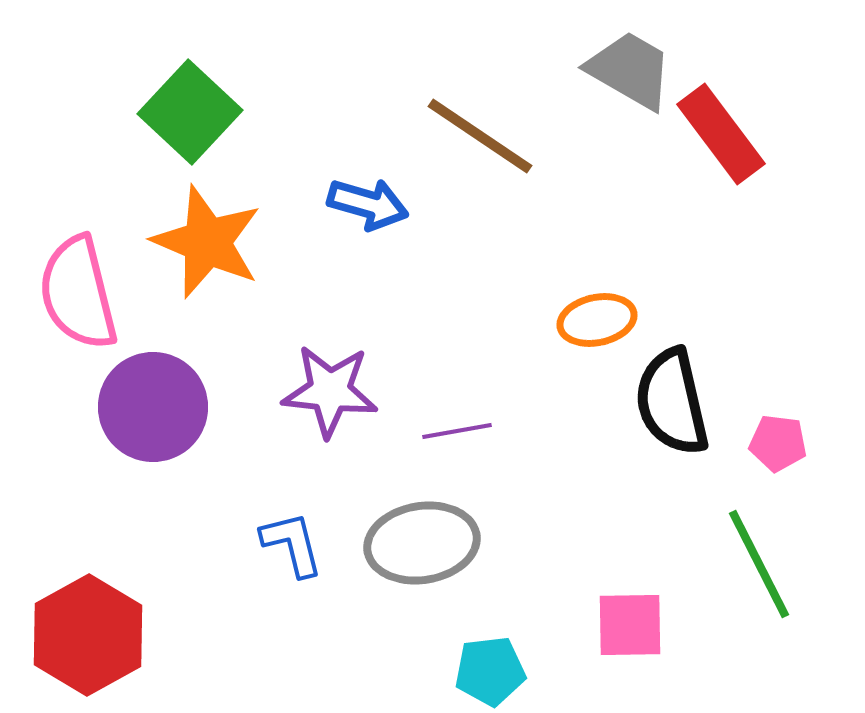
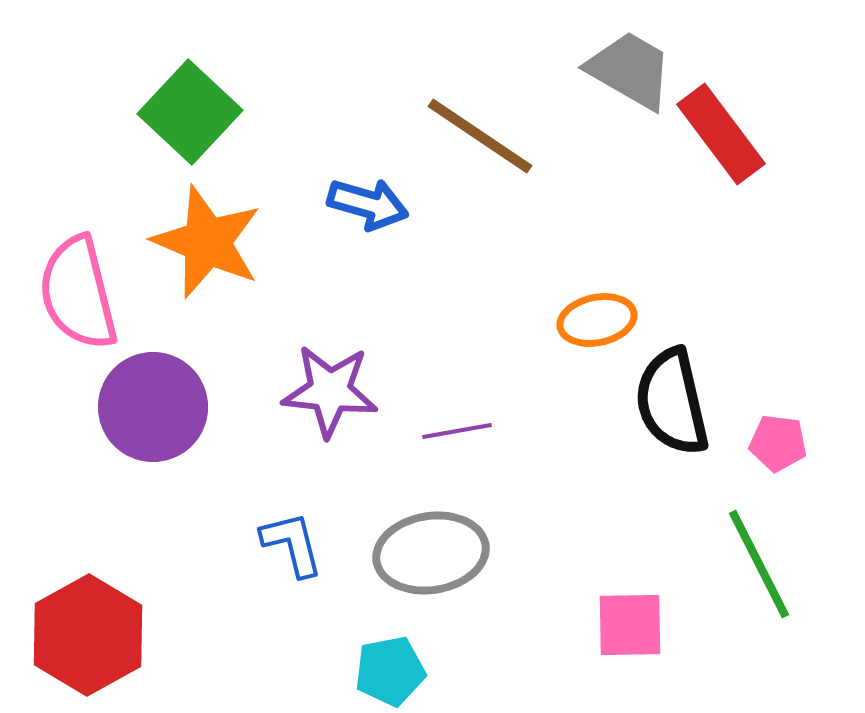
gray ellipse: moved 9 px right, 10 px down
cyan pentagon: moved 100 px left; rotated 4 degrees counterclockwise
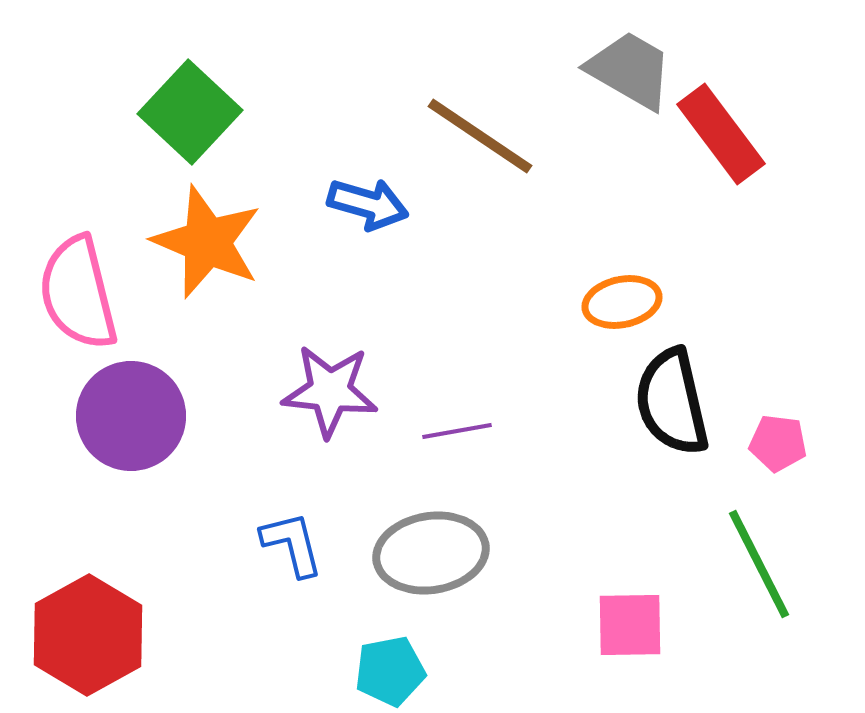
orange ellipse: moved 25 px right, 18 px up
purple circle: moved 22 px left, 9 px down
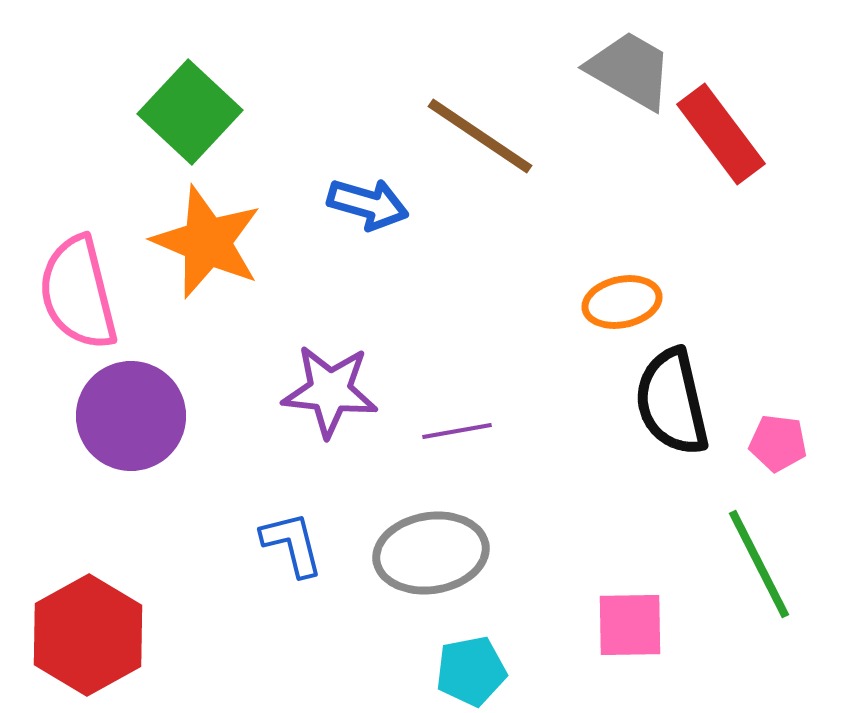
cyan pentagon: moved 81 px right
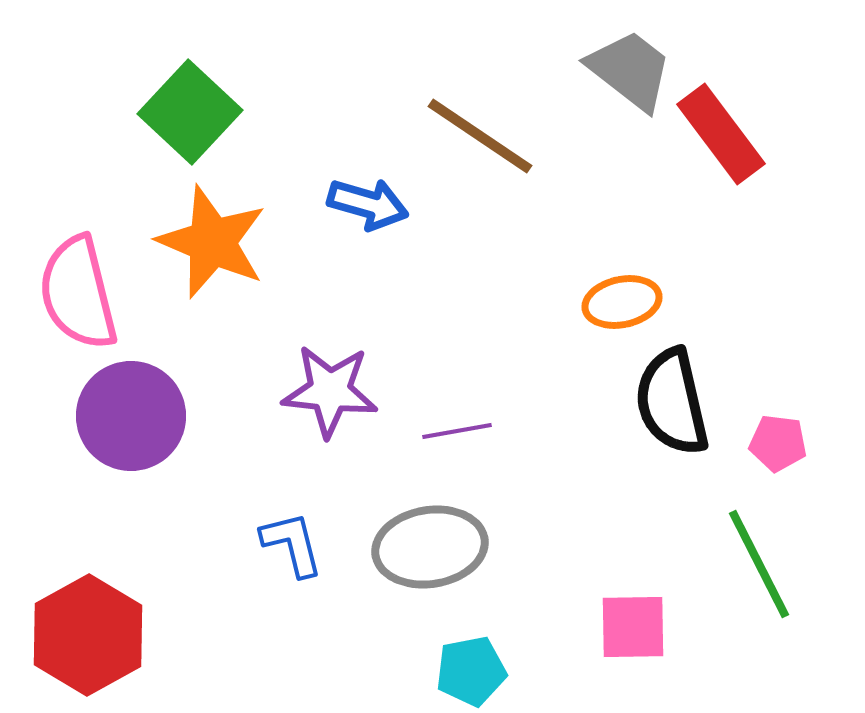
gray trapezoid: rotated 8 degrees clockwise
orange star: moved 5 px right
gray ellipse: moved 1 px left, 6 px up
pink square: moved 3 px right, 2 px down
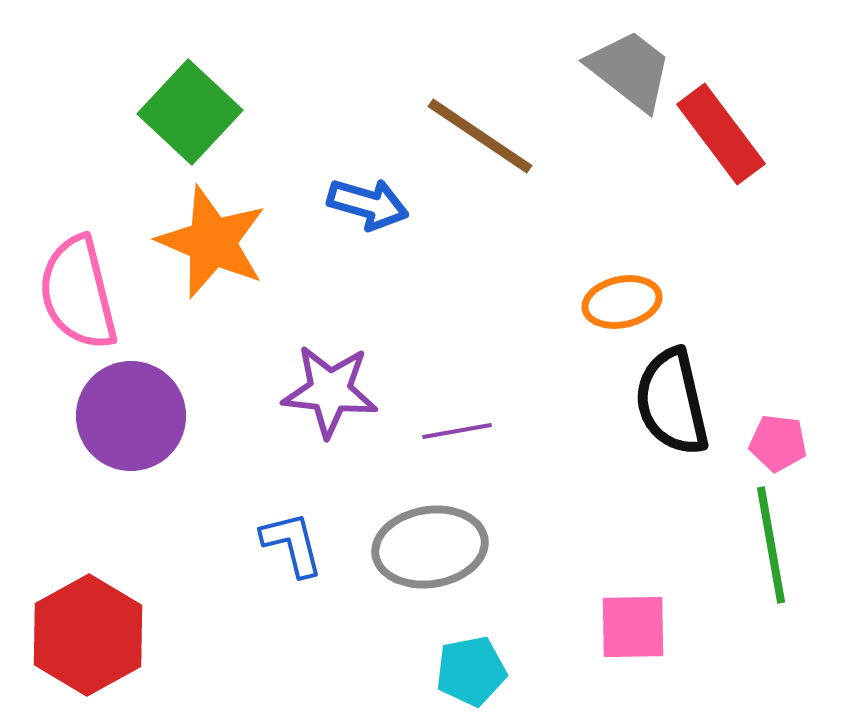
green line: moved 12 px right, 19 px up; rotated 17 degrees clockwise
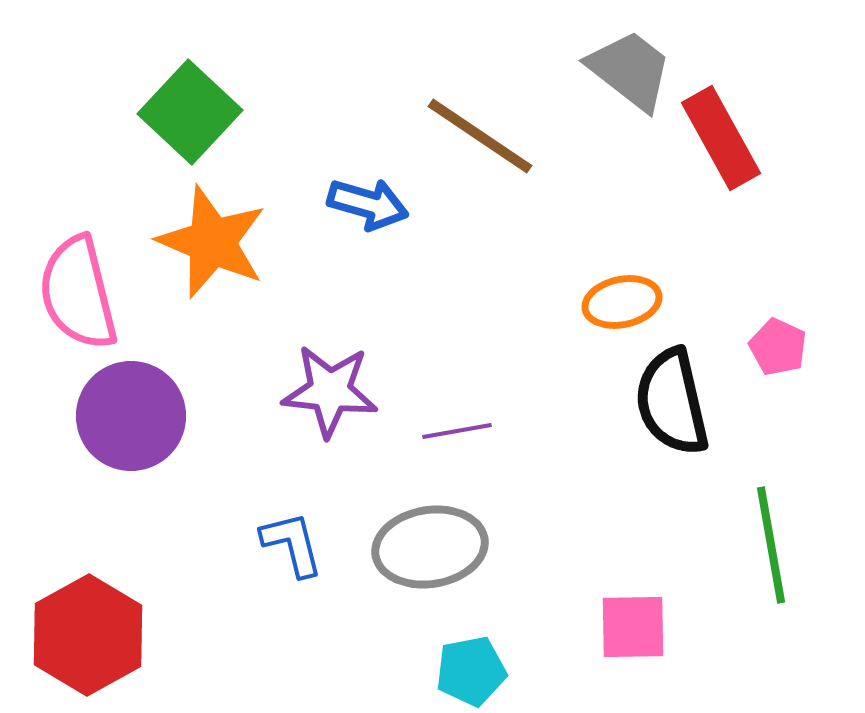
red rectangle: moved 4 px down; rotated 8 degrees clockwise
pink pentagon: moved 96 px up; rotated 18 degrees clockwise
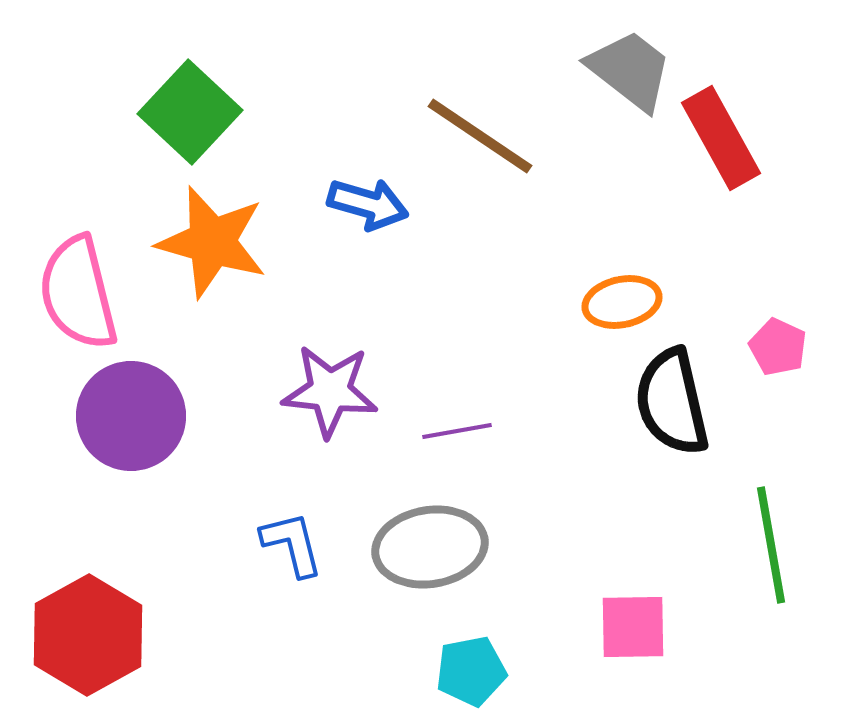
orange star: rotated 7 degrees counterclockwise
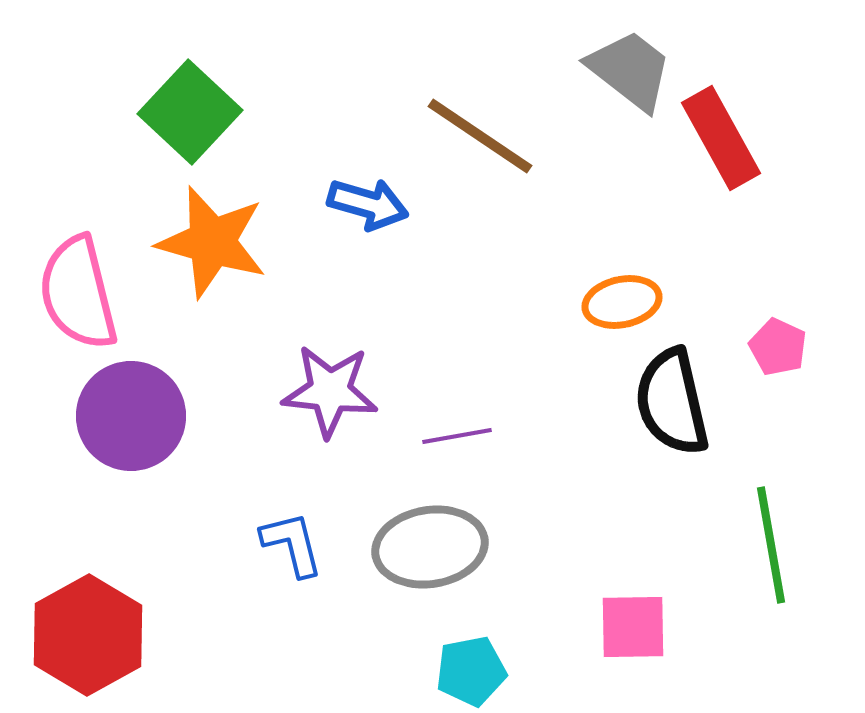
purple line: moved 5 px down
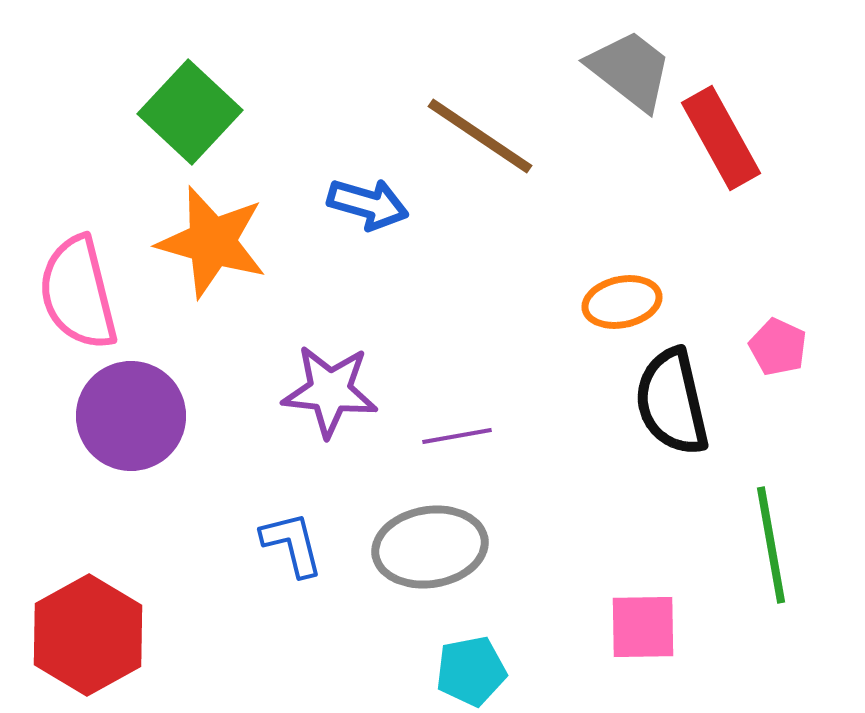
pink square: moved 10 px right
